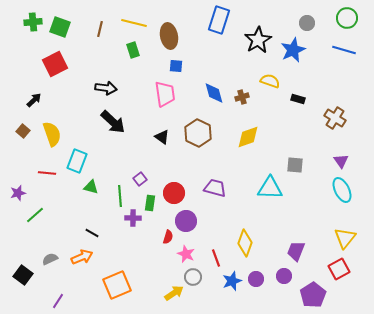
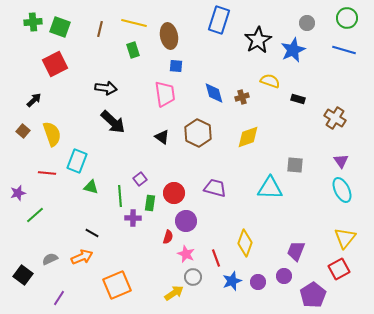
purple circle at (256, 279): moved 2 px right, 3 px down
purple line at (58, 301): moved 1 px right, 3 px up
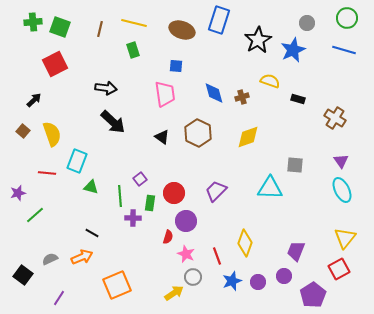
brown ellipse at (169, 36): moved 13 px right, 6 px up; rotated 60 degrees counterclockwise
purple trapezoid at (215, 188): moved 1 px right, 3 px down; rotated 60 degrees counterclockwise
red line at (216, 258): moved 1 px right, 2 px up
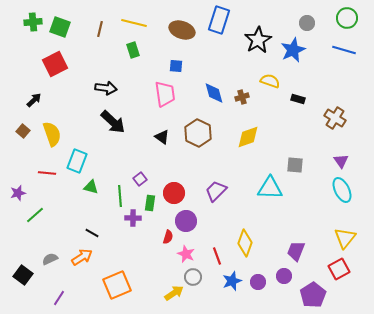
orange arrow at (82, 257): rotated 10 degrees counterclockwise
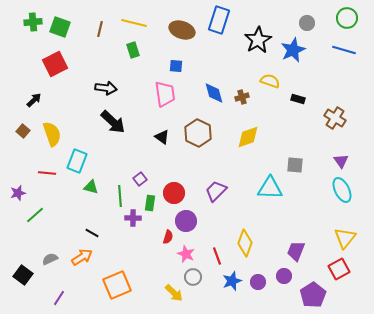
yellow arrow at (174, 293): rotated 78 degrees clockwise
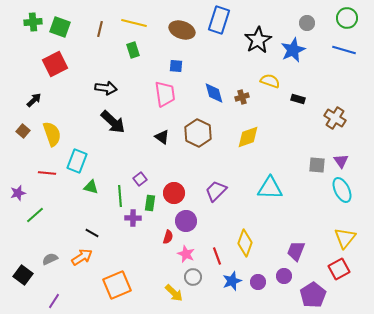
gray square at (295, 165): moved 22 px right
purple line at (59, 298): moved 5 px left, 3 px down
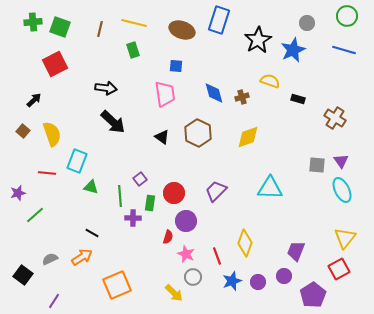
green circle at (347, 18): moved 2 px up
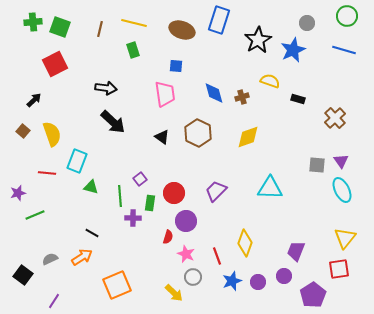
brown cross at (335, 118): rotated 15 degrees clockwise
green line at (35, 215): rotated 18 degrees clockwise
red square at (339, 269): rotated 20 degrees clockwise
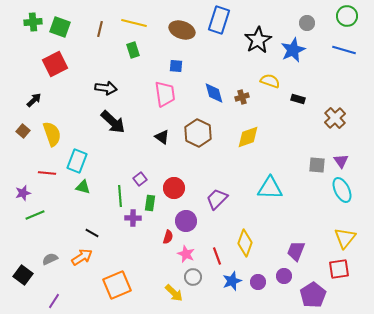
green triangle at (91, 187): moved 8 px left
purple trapezoid at (216, 191): moved 1 px right, 8 px down
purple star at (18, 193): moved 5 px right
red circle at (174, 193): moved 5 px up
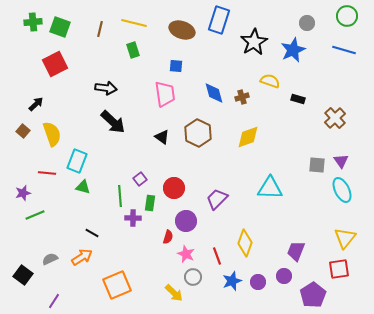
black star at (258, 40): moved 4 px left, 2 px down
black arrow at (34, 100): moved 2 px right, 4 px down
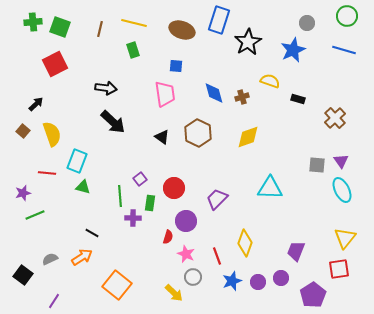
black star at (254, 42): moved 6 px left
purple circle at (284, 276): moved 3 px left, 2 px down
orange square at (117, 285): rotated 28 degrees counterclockwise
